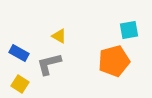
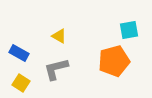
gray L-shape: moved 7 px right, 5 px down
yellow square: moved 1 px right, 1 px up
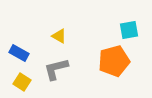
yellow square: moved 1 px right, 1 px up
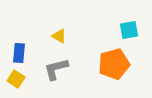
blue rectangle: rotated 66 degrees clockwise
orange pentagon: moved 3 px down
yellow square: moved 6 px left, 3 px up
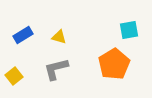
yellow triangle: moved 1 px down; rotated 14 degrees counterclockwise
blue rectangle: moved 4 px right, 18 px up; rotated 54 degrees clockwise
orange pentagon: rotated 16 degrees counterclockwise
yellow square: moved 2 px left, 3 px up; rotated 18 degrees clockwise
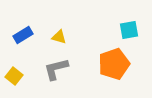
orange pentagon: rotated 12 degrees clockwise
yellow square: rotated 12 degrees counterclockwise
